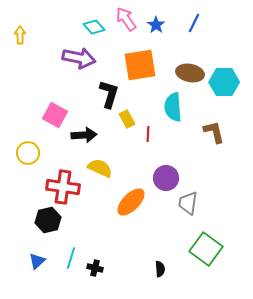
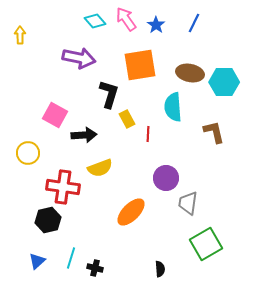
cyan diamond: moved 1 px right, 6 px up
yellow semicircle: rotated 135 degrees clockwise
orange ellipse: moved 10 px down
green square: moved 5 px up; rotated 24 degrees clockwise
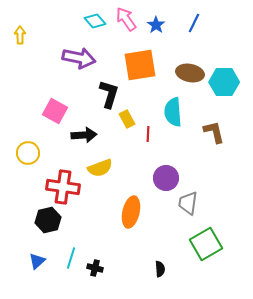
cyan semicircle: moved 5 px down
pink square: moved 4 px up
orange ellipse: rotated 32 degrees counterclockwise
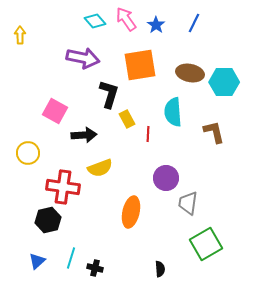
purple arrow: moved 4 px right
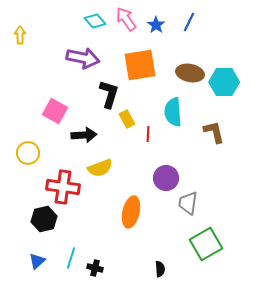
blue line: moved 5 px left, 1 px up
black hexagon: moved 4 px left, 1 px up
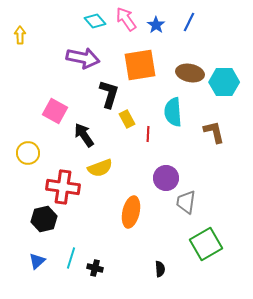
black arrow: rotated 120 degrees counterclockwise
gray trapezoid: moved 2 px left, 1 px up
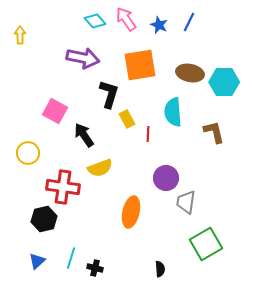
blue star: moved 3 px right; rotated 12 degrees counterclockwise
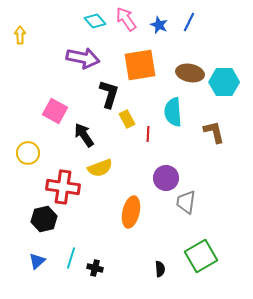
green square: moved 5 px left, 12 px down
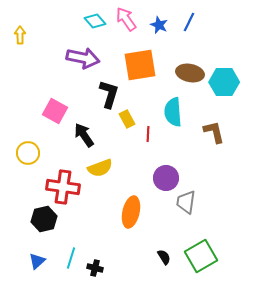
black semicircle: moved 4 px right, 12 px up; rotated 28 degrees counterclockwise
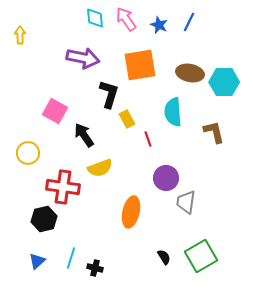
cyan diamond: moved 3 px up; rotated 35 degrees clockwise
red line: moved 5 px down; rotated 21 degrees counterclockwise
